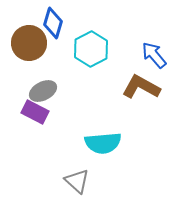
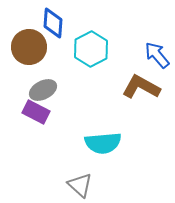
blue diamond: rotated 12 degrees counterclockwise
brown circle: moved 4 px down
blue arrow: moved 3 px right
gray ellipse: moved 1 px up
purple rectangle: moved 1 px right
gray triangle: moved 3 px right, 4 px down
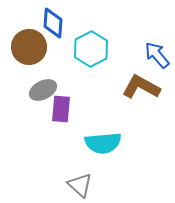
purple rectangle: moved 25 px right, 3 px up; rotated 68 degrees clockwise
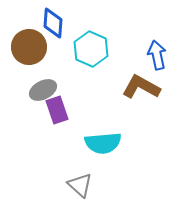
cyan hexagon: rotated 8 degrees counterclockwise
blue arrow: rotated 28 degrees clockwise
purple rectangle: moved 4 px left, 1 px down; rotated 24 degrees counterclockwise
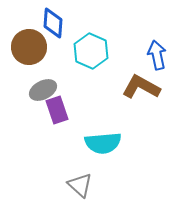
cyan hexagon: moved 2 px down
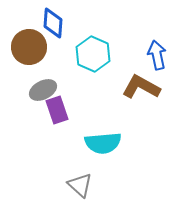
cyan hexagon: moved 2 px right, 3 px down
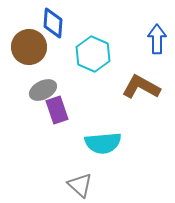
blue arrow: moved 16 px up; rotated 12 degrees clockwise
